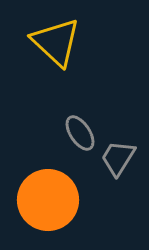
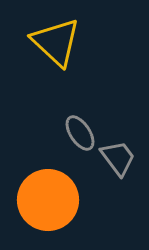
gray trapezoid: rotated 111 degrees clockwise
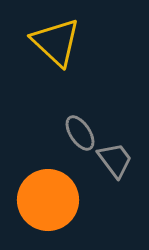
gray trapezoid: moved 3 px left, 2 px down
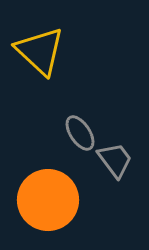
yellow triangle: moved 16 px left, 9 px down
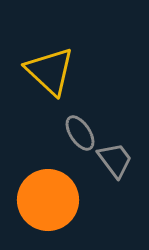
yellow triangle: moved 10 px right, 20 px down
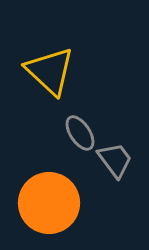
orange circle: moved 1 px right, 3 px down
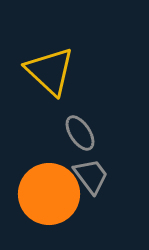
gray trapezoid: moved 24 px left, 16 px down
orange circle: moved 9 px up
